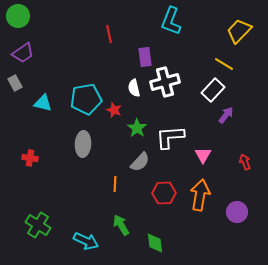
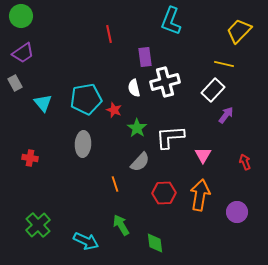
green circle: moved 3 px right
yellow line: rotated 18 degrees counterclockwise
cyan triangle: rotated 36 degrees clockwise
orange line: rotated 21 degrees counterclockwise
green cross: rotated 15 degrees clockwise
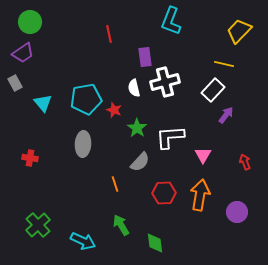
green circle: moved 9 px right, 6 px down
cyan arrow: moved 3 px left
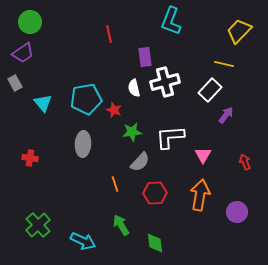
white rectangle: moved 3 px left
green star: moved 5 px left, 4 px down; rotated 30 degrees clockwise
red hexagon: moved 9 px left
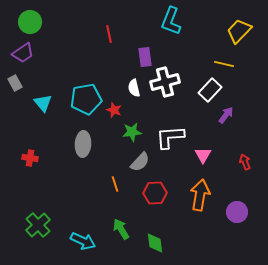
green arrow: moved 4 px down
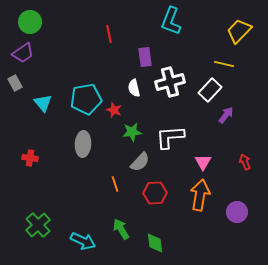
white cross: moved 5 px right
pink triangle: moved 7 px down
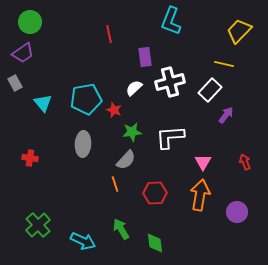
white semicircle: rotated 60 degrees clockwise
gray semicircle: moved 14 px left, 2 px up
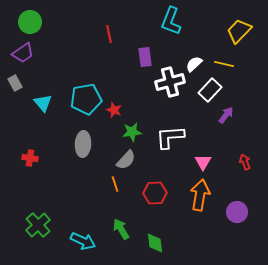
white semicircle: moved 60 px right, 24 px up
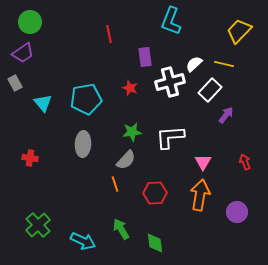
red star: moved 16 px right, 22 px up
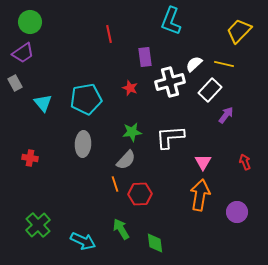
red hexagon: moved 15 px left, 1 px down
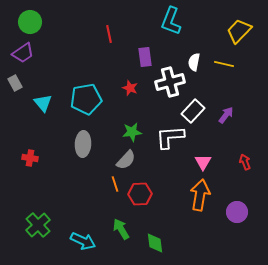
white semicircle: moved 2 px up; rotated 36 degrees counterclockwise
white rectangle: moved 17 px left, 21 px down
